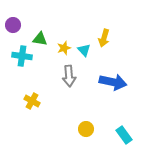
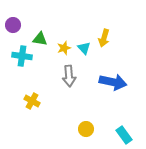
cyan triangle: moved 2 px up
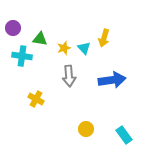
purple circle: moved 3 px down
blue arrow: moved 1 px left, 2 px up; rotated 20 degrees counterclockwise
yellow cross: moved 4 px right, 2 px up
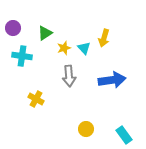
green triangle: moved 5 px right, 6 px up; rotated 42 degrees counterclockwise
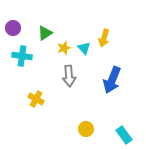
blue arrow: rotated 120 degrees clockwise
